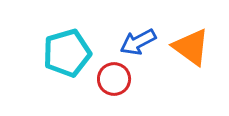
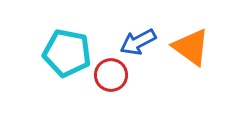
cyan pentagon: rotated 27 degrees clockwise
red circle: moved 3 px left, 4 px up
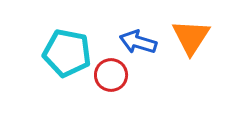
blue arrow: rotated 45 degrees clockwise
orange triangle: moved 10 px up; rotated 27 degrees clockwise
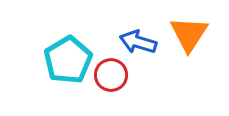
orange triangle: moved 2 px left, 3 px up
cyan pentagon: moved 1 px right, 7 px down; rotated 30 degrees clockwise
